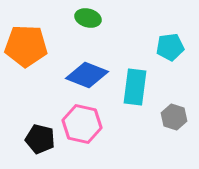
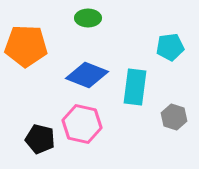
green ellipse: rotated 15 degrees counterclockwise
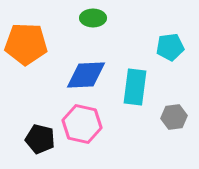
green ellipse: moved 5 px right
orange pentagon: moved 2 px up
blue diamond: moved 1 px left; rotated 24 degrees counterclockwise
gray hexagon: rotated 25 degrees counterclockwise
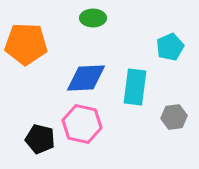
cyan pentagon: rotated 16 degrees counterclockwise
blue diamond: moved 3 px down
